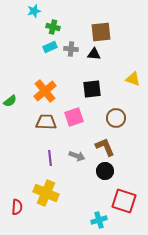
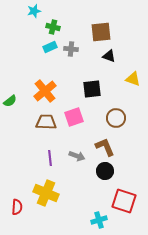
black triangle: moved 15 px right, 2 px down; rotated 16 degrees clockwise
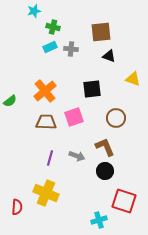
purple line: rotated 21 degrees clockwise
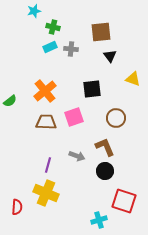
black triangle: moved 1 px right; rotated 32 degrees clockwise
purple line: moved 2 px left, 7 px down
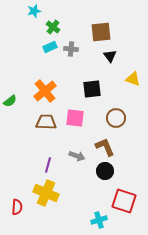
green cross: rotated 24 degrees clockwise
pink square: moved 1 px right, 1 px down; rotated 24 degrees clockwise
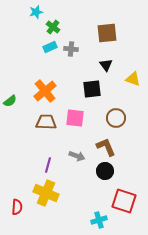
cyan star: moved 2 px right, 1 px down
brown square: moved 6 px right, 1 px down
black triangle: moved 4 px left, 9 px down
brown L-shape: moved 1 px right
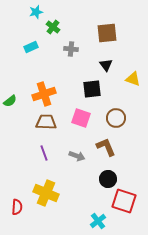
cyan rectangle: moved 19 px left
orange cross: moved 1 px left, 3 px down; rotated 20 degrees clockwise
pink square: moved 6 px right; rotated 12 degrees clockwise
purple line: moved 4 px left, 12 px up; rotated 35 degrees counterclockwise
black circle: moved 3 px right, 8 px down
cyan cross: moved 1 px left, 1 px down; rotated 21 degrees counterclockwise
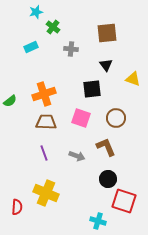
cyan cross: rotated 35 degrees counterclockwise
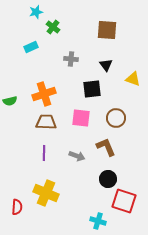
brown square: moved 3 px up; rotated 10 degrees clockwise
gray cross: moved 10 px down
green semicircle: rotated 24 degrees clockwise
pink square: rotated 12 degrees counterclockwise
purple line: rotated 21 degrees clockwise
